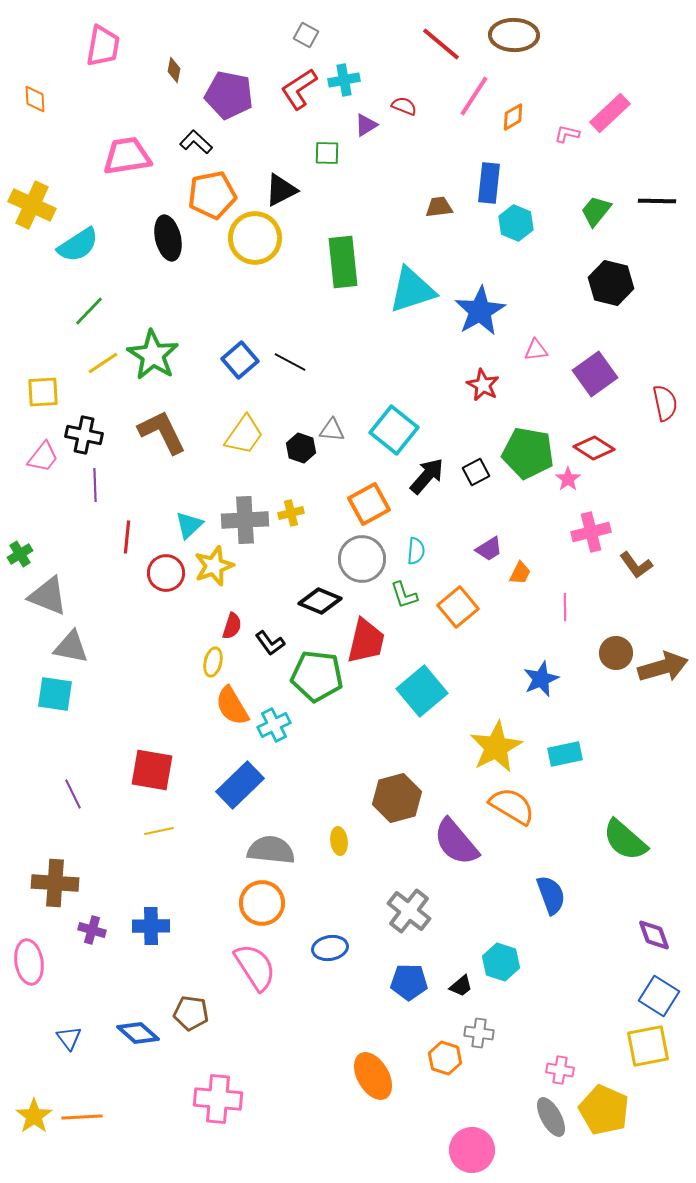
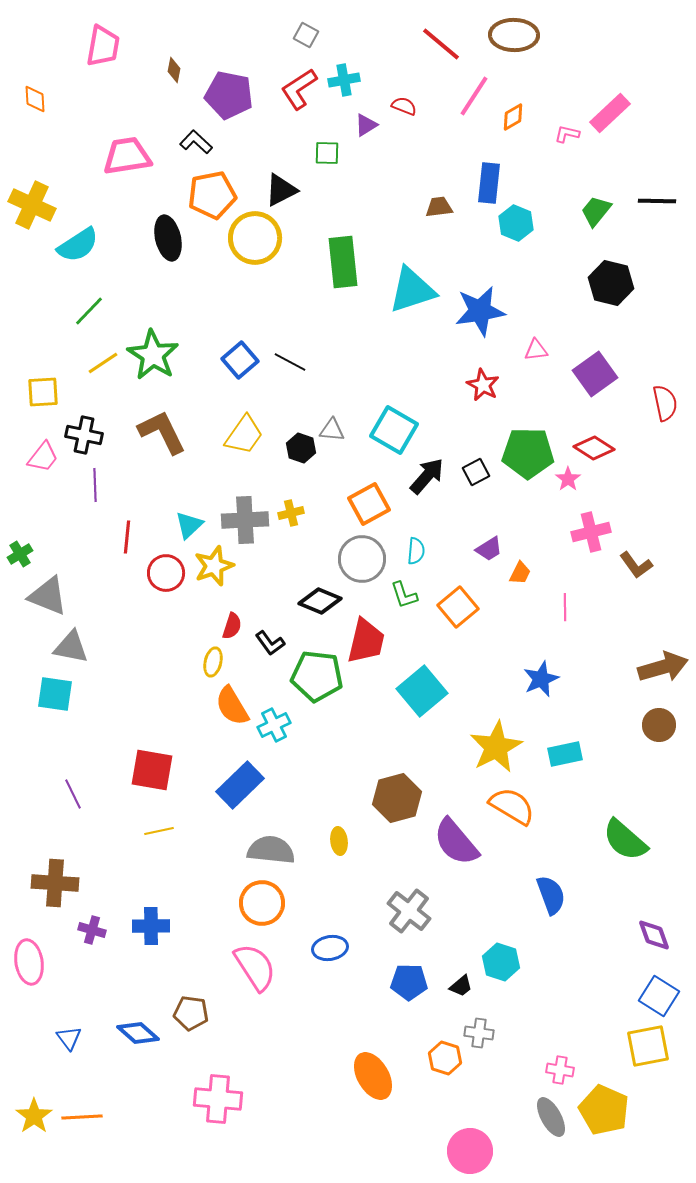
blue star at (480, 311): rotated 21 degrees clockwise
cyan square at (394, 430): rotated 9 degrees counterclockwise
green pentagon at (528, 453): rotated 9 degrees counterclockwise
brown circle at (616, 653): moved 43 px right, 72 px down
pink circle at (472, 1150): moved 2 px left, 1 px down
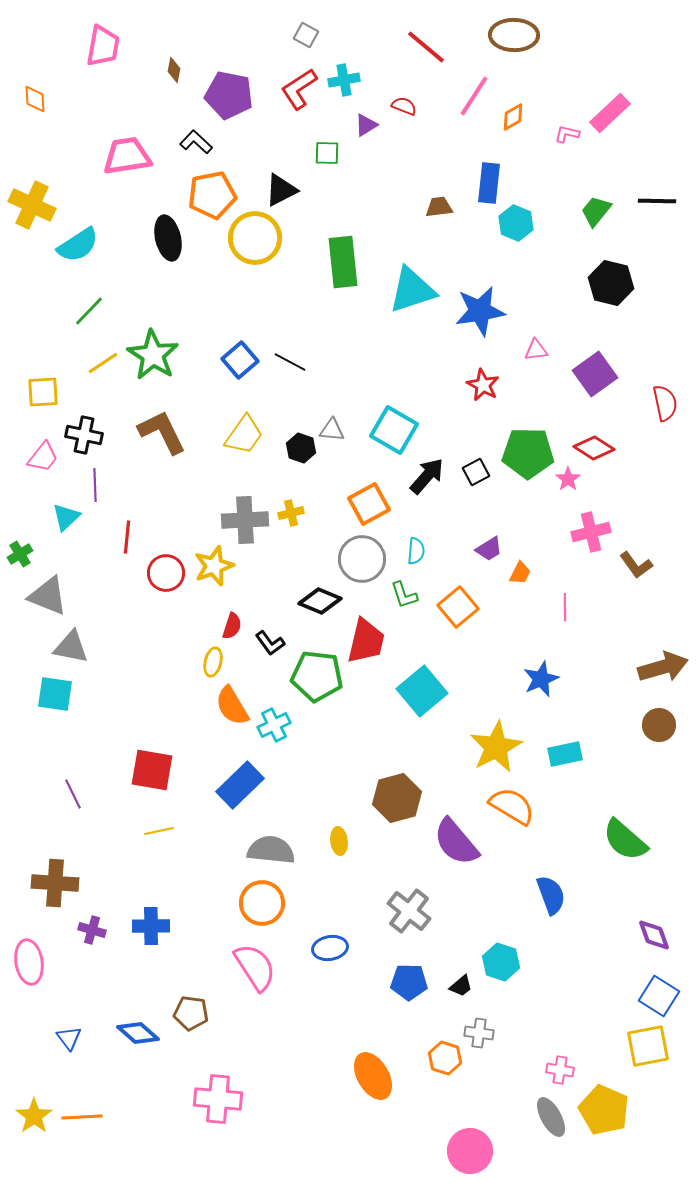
red line at (441, 44): moved 15 px left, 3 px down
cyan triangle at (189, 525): moved 123 px left, 8 px up
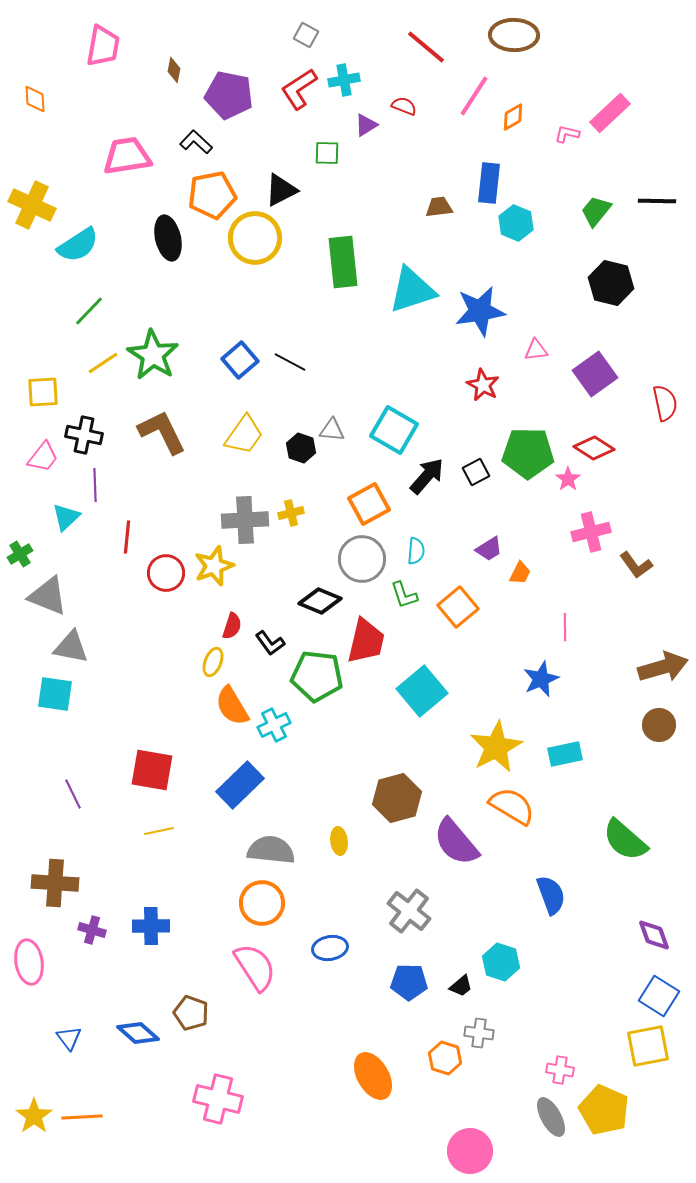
pink line at (565, 607): moved 20 px down
yellow ellipse at (213, 662): rotated 8 degrees clockwise
brown pentagon at (191, 1013): rotated 12 degrees clockwise
pink cross at (218, 1099): rotated 9 degrees clockwise
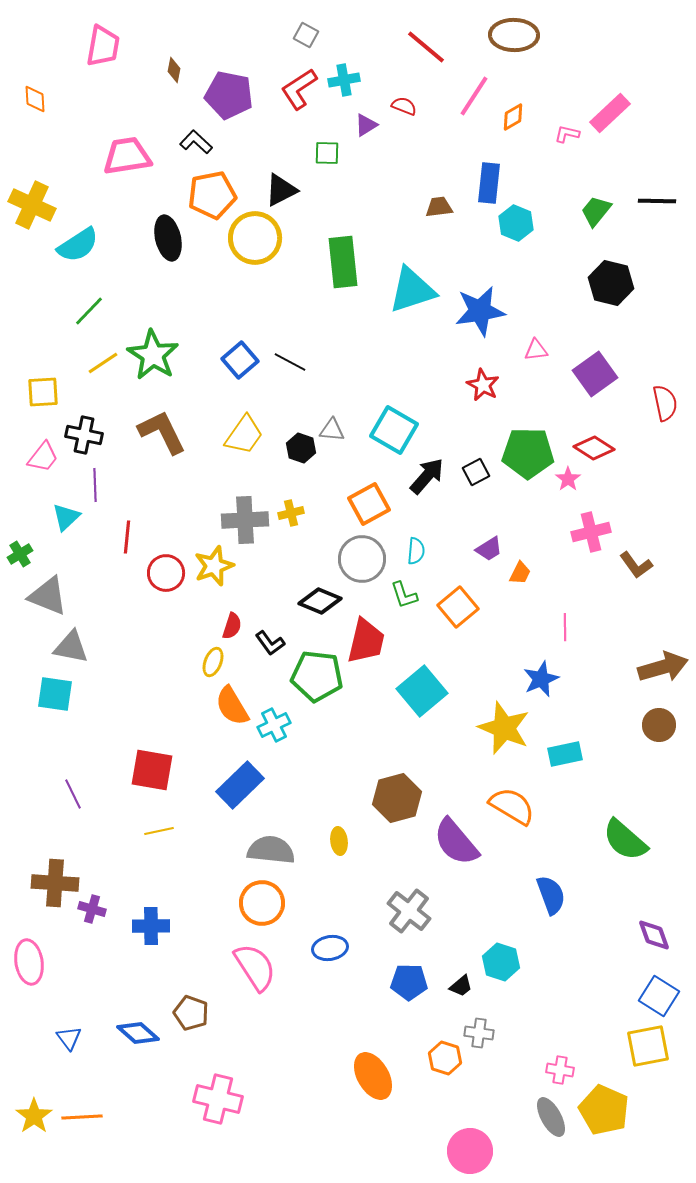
yellow star at (496, 747): moved 8 px right, 19 px up; rotated 22 degrees counterclockwise
purple cross at (92, 930): moved 21 px up
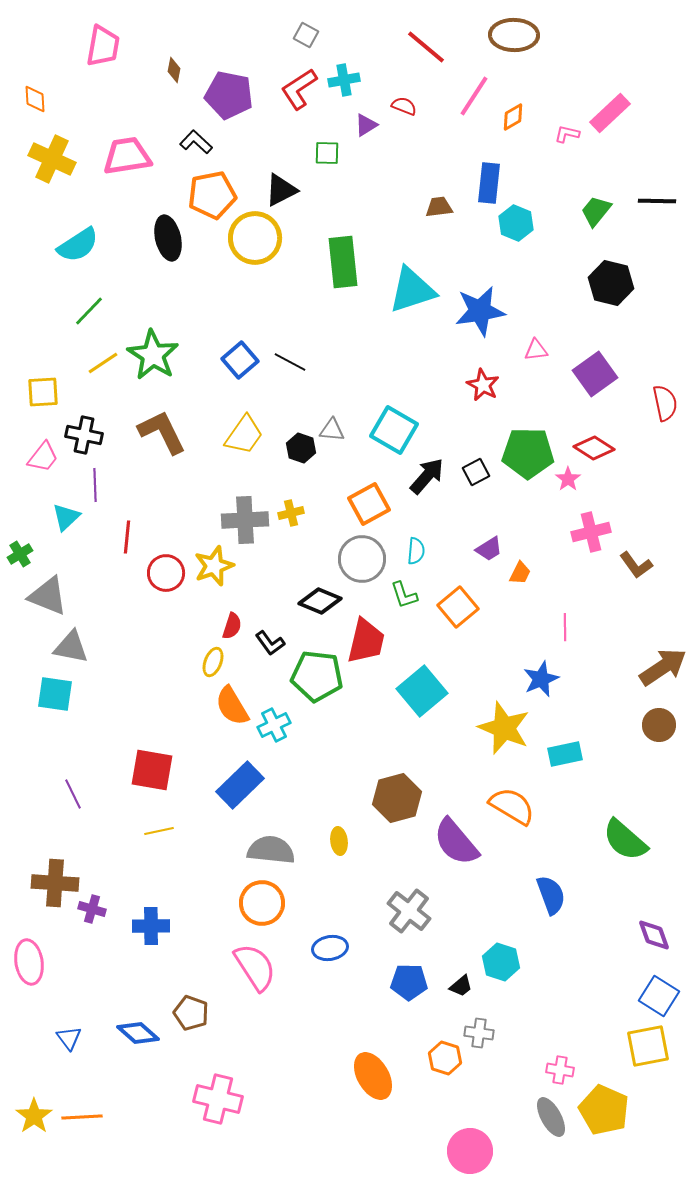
yellow cross at (32, 205): moved 20 px right, 46 px up
brown arrow at (663, 667): rotated 18 degrees counterclockwise
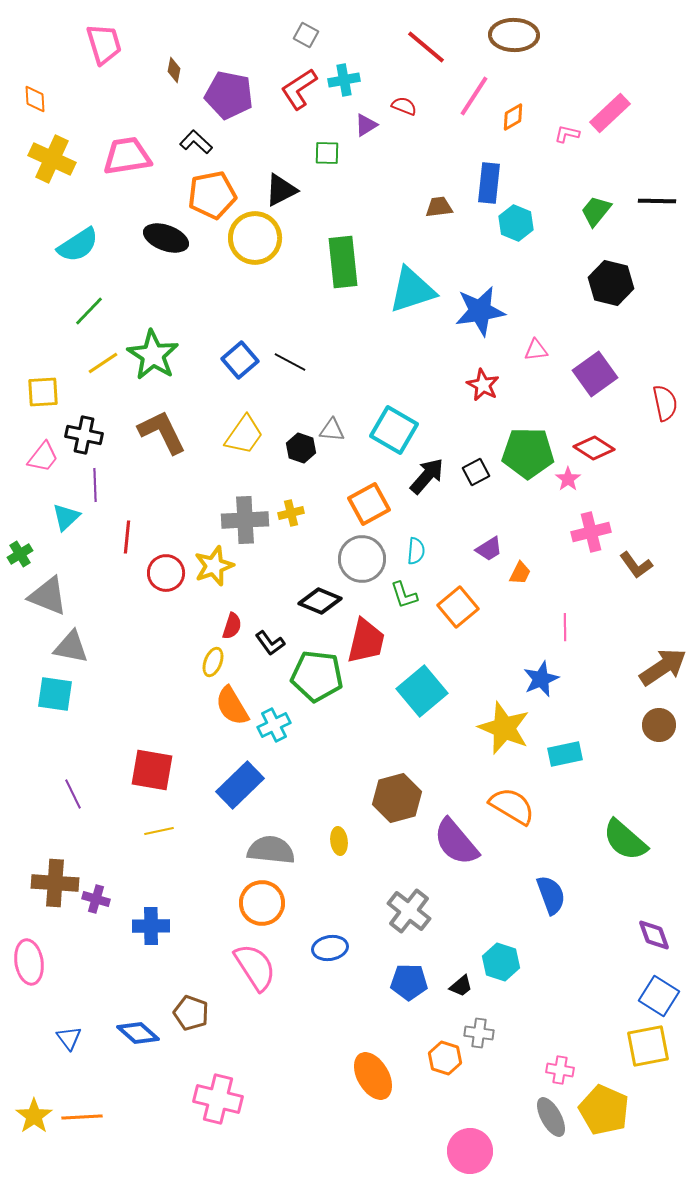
pink trapezoid at (103, 46): moved 1 px right, 2 px up; rotated 27 degrees counterclockwise
black ellipse at (168, 238): moved 2 px left; rotated 57 degrees counterclockwise
purple cross at (92, 909): moved 4 px right, 10 px up
